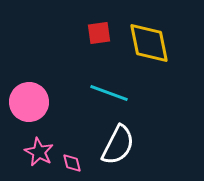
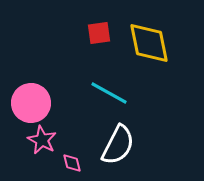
cyan line: rotated 9 degrees clockwise
pink circle: moved 2 px right, 1 px down
pink star: moved 3 px right, 12 px up
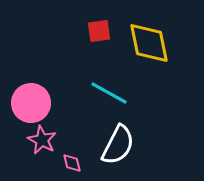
red square: moved 2 px up
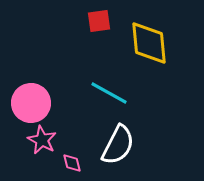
red square: moved 10 px up
yellow diamond: rotated 6 degrees clockwise
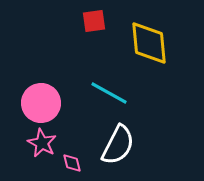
red square: moved 5 px left
pink circle: moved 10 px right
pink star: moved 3 px down
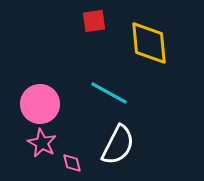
pink circle: moved 1 px left, 1 px down
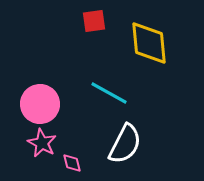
white semicircle: moved 7 px right, 1 px up
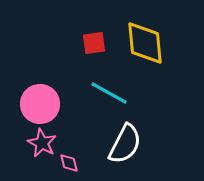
red square: moved 22 px down
yellow diamond: moved 4 px left
pink diamond: moved 3 px left
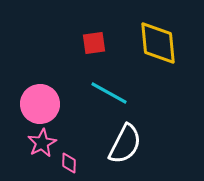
yellow diamond: moved 13 px right
pink star: rotated 16 degrees clockwise
pink diamond: rotated 15 degrees clockwise
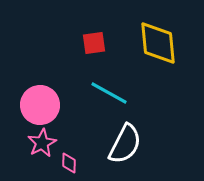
pink circle: moved 1 px down
